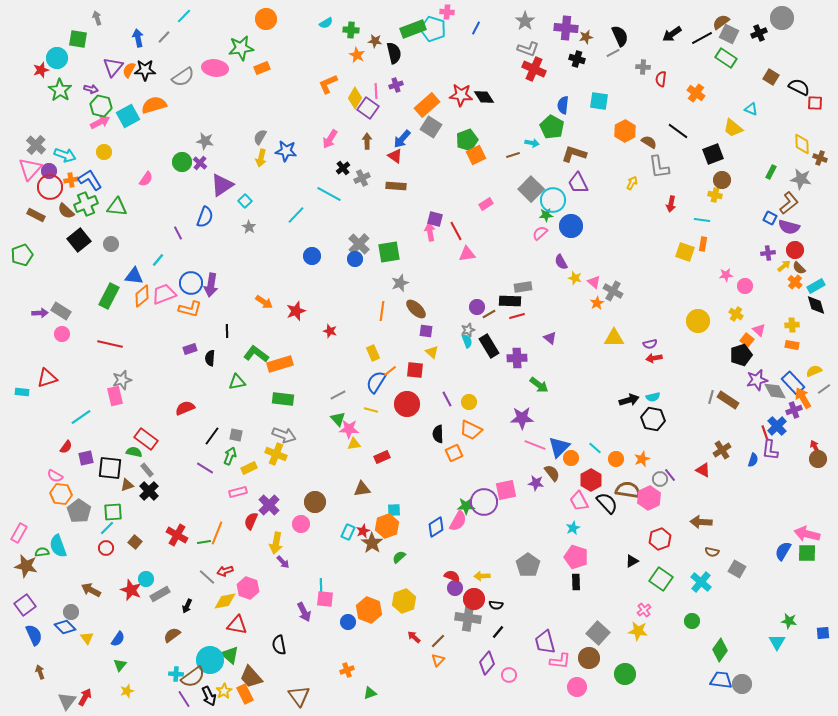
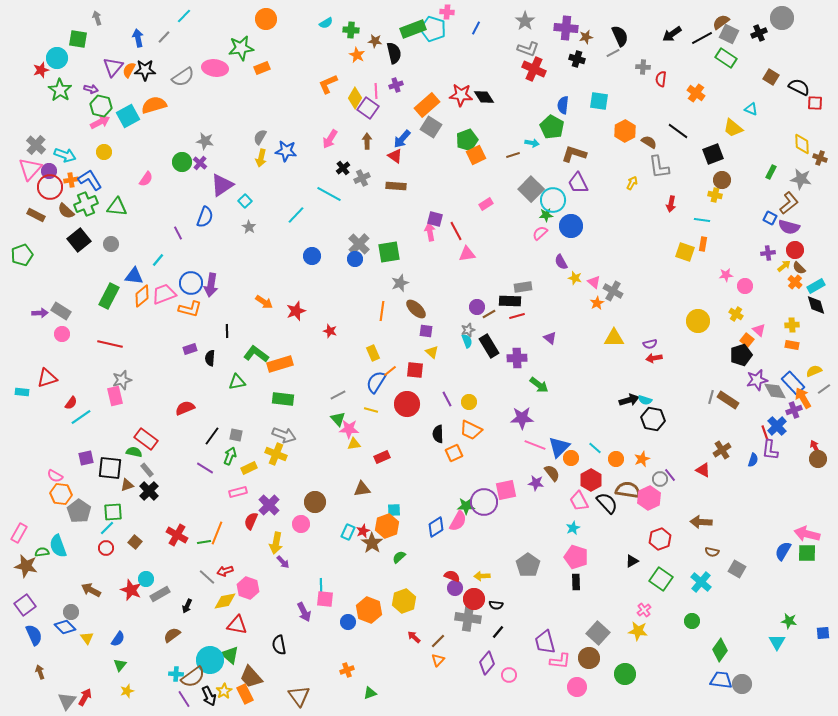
cyan semicircle at (653, 397): moved 8 px left, 3 px down; rotated 32 degrees clockwise
red semicircle at (66, 447): moved 5 px right, 44 px up
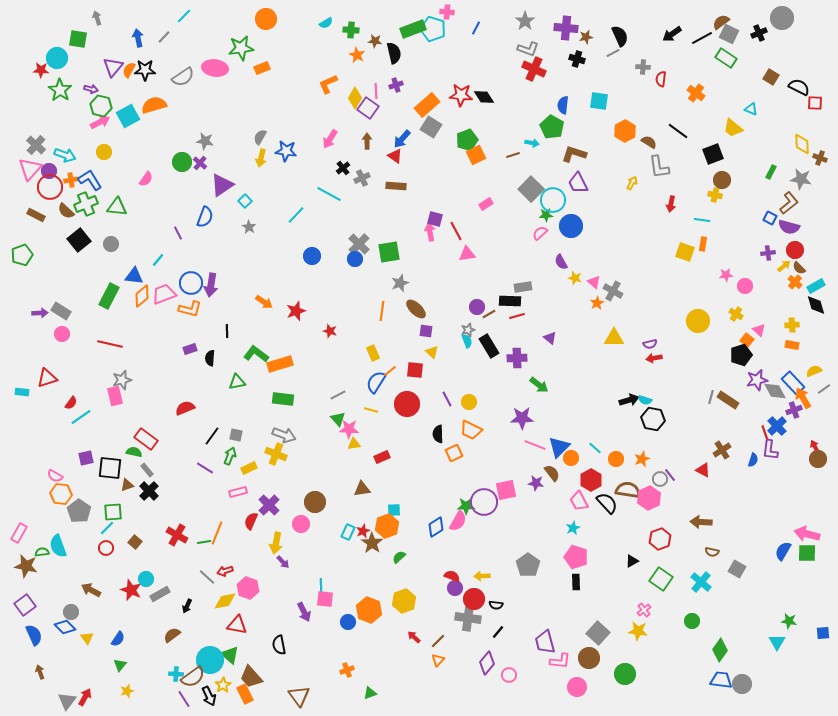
red star at (41, 70): rotated 21 degrees clockwise
yellow star at (224, 691): moved 1 px left, 6 px up
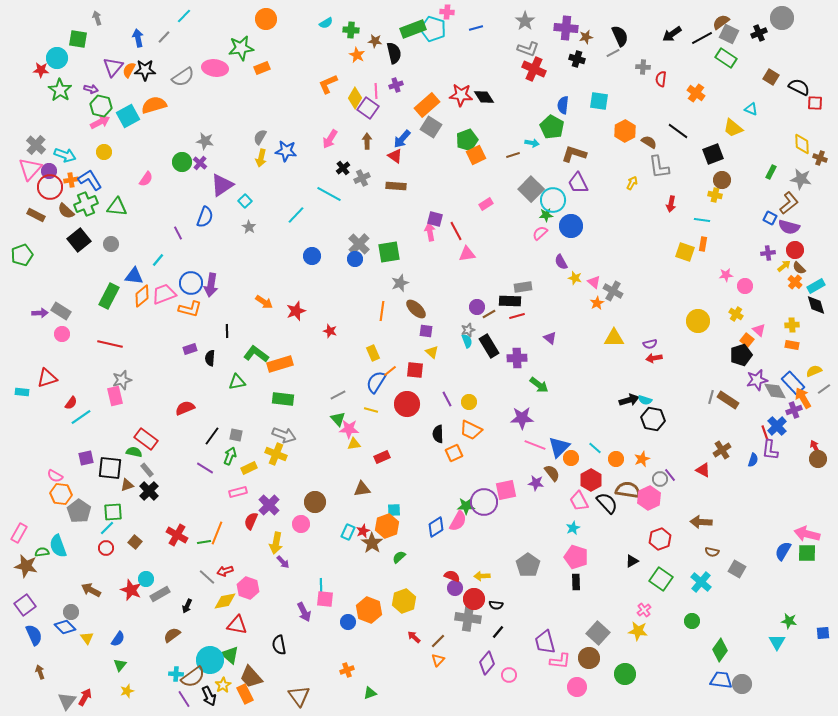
blue line at (476, 28): rotated 48 degrees clockwise
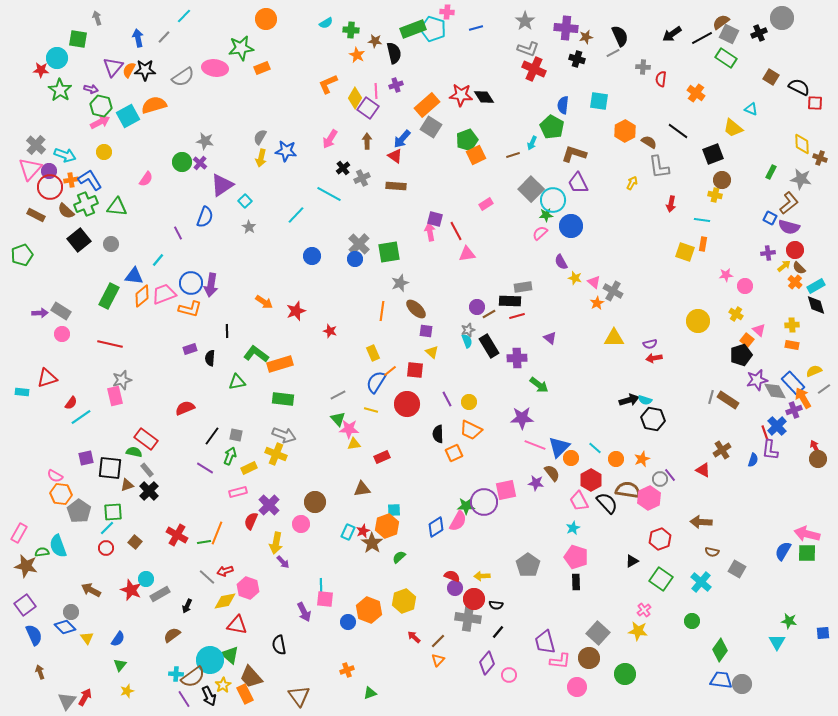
cyan arrow at (532, 143): rotated 104 degrees clockwise
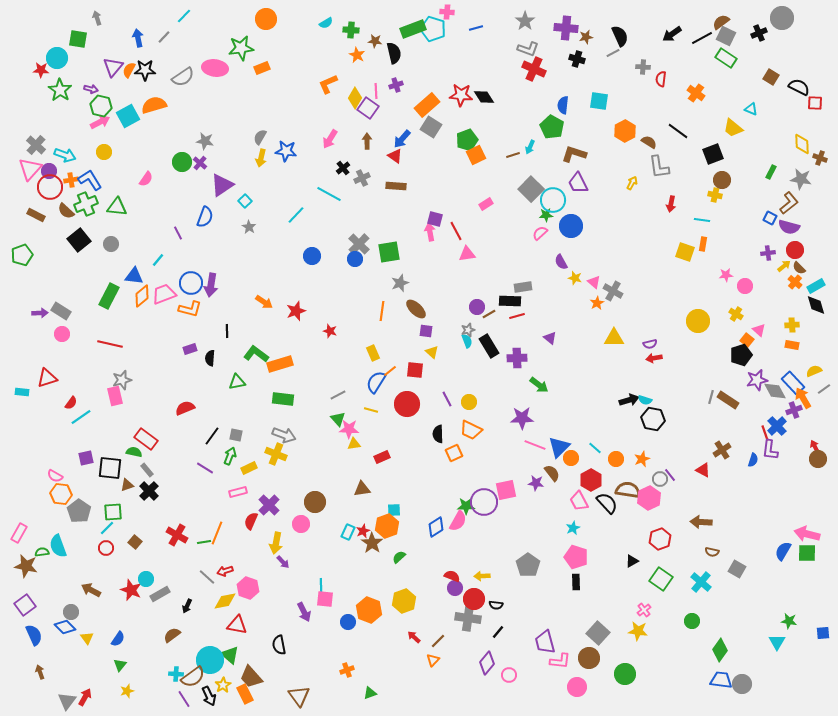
gray square at (729, 34): moved 3 px left, 2 px down
cyan arrow at (532, 143): moved 2 px left, 4 px down
orange triangle at (438, 660): moved 5 px left
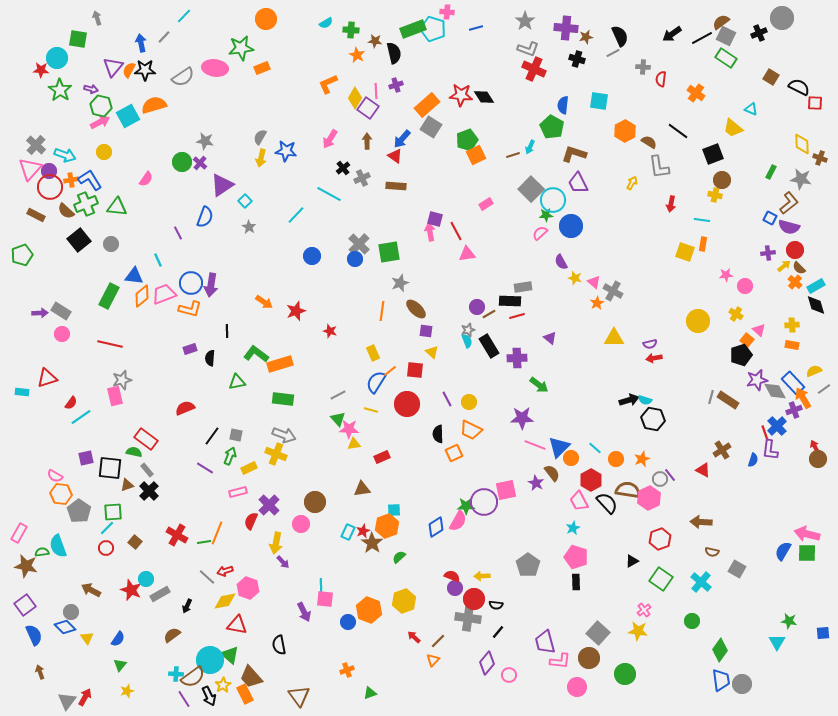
blue arrow at (138, 38): moved 3 px right, 5 px down
cyan line at (158, 260): rotated 64 degrees counterclockwise
purple star at (536, 483): rotated 21 degrees clockwise
blue trapezoid at (721, 680): rotated 75 degrees clockwise
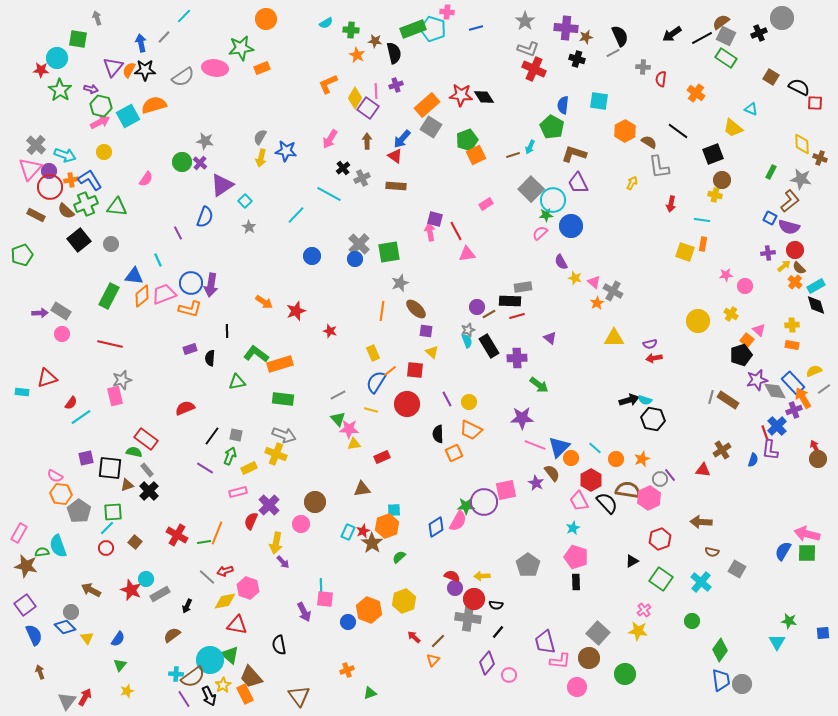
brown L-shape at (789, 203): moved 1 px right, 2 px up
yellow cross at (736, 314): moved 5 px left
red triangle at (703, 470): rotated 21 degrees counterclockwise
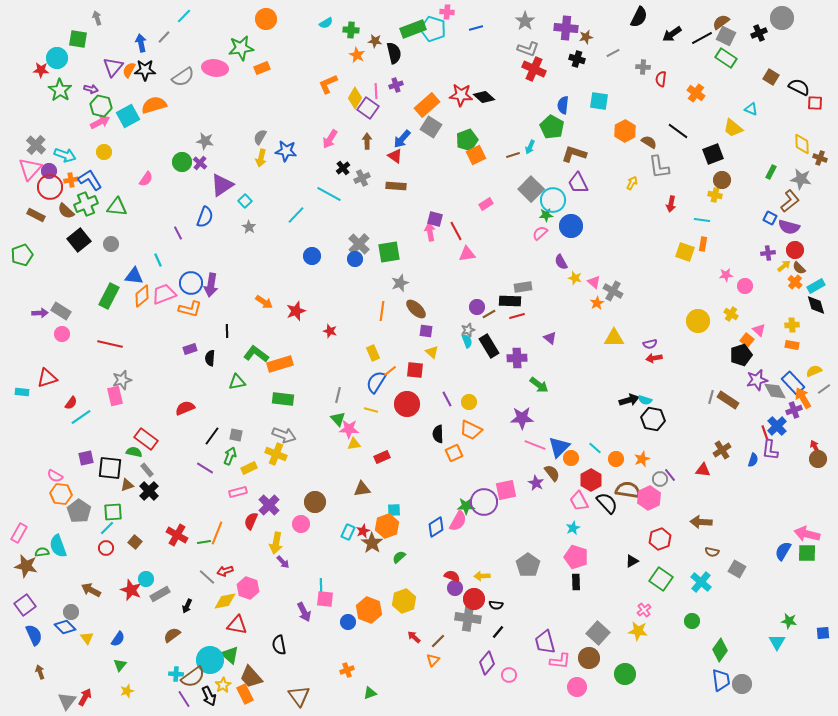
black semicircle at (620, 36): moved 19 px right, 19 px up; rotated 50 degrees clockwise
black diamond at (484, 97): rotated 15 degrees counterclockwise
gray line at (338, 395): rotated 49 degrees counterclockwise
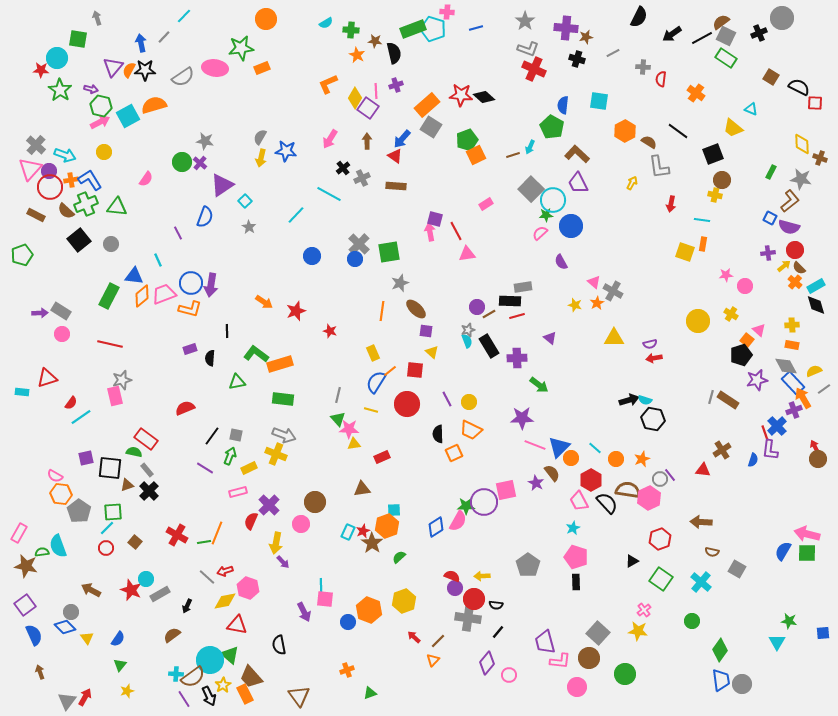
brown L-shape at (574, 154): moved 3 px right; rotated 25 degrees clockwise
yellow star at (575, 278): moved 27 px down
gray diamond at (775, 391): moved 11 px right, 25 px up
